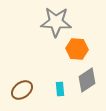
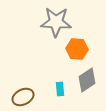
brown ellipse: moved 1 px right, 7 px down; rotated 10 degrees clockwise
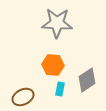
gray star: moved 1 px right, 1 px down
orange hexagon: moved 24 px left, 16 px down
cyan rectangle: rotated 16 degrees clockwise
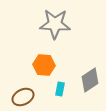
gray star: moved 2 px left, 1 px down
orange hexagon: moved 9 px left
gray diamond: moved 3 px right
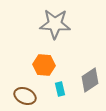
cyan rectangle: rotated 24 degrees counterclockwise
brown ellipse: moved 2 px right, 1 px up; rotated 50 degrees clockwise
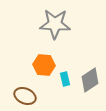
cyan rectangle: moved 5 px right, 10 px up
